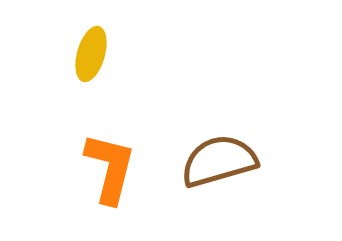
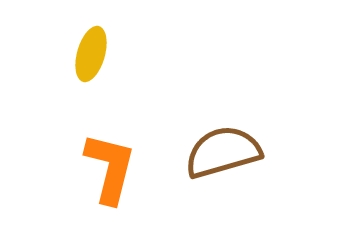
brown semicircle: moved 4 px right, 9 px up
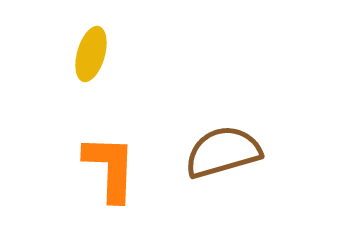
orange L-shape: rotated 12 degrees counterclockwise
